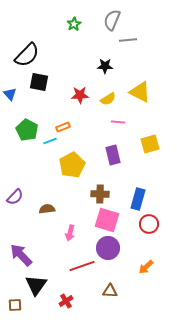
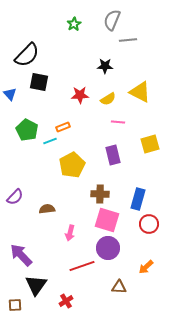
brown triangle: moved 9 px right, 4 px up
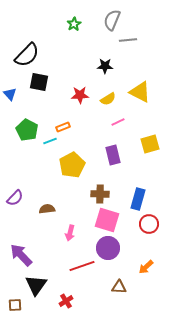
pink line: rotated 32 degrees counterclockwise
purple semicircle: moved 1 px down
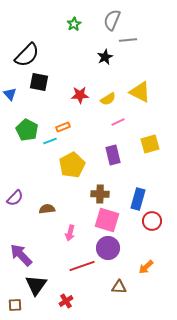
black star: moved 9 px up; rotated 28 degrees counterclockwise
red circle: moved 3 px right, 3 px up
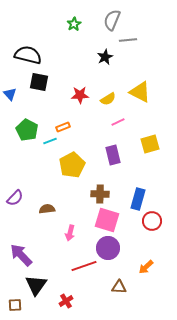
black semicircle: moved 1 px right; rotated 120 degrees counterclockwise
red line: moved 2 px right
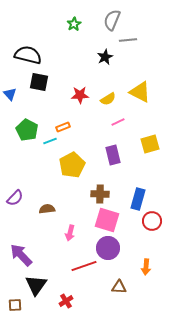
orange arrow: rotated 42 degrees counterclockwise
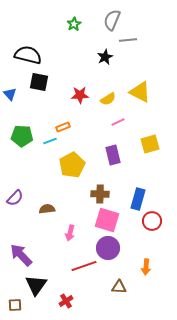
green pentagon: moved 5 px left, 6 px down; rotated 25 degrees counterclockwise
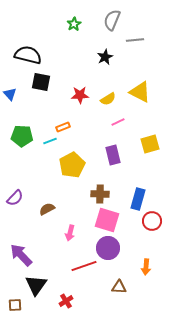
gray line: moved 7 px right
black square: moved 2 px right
brown semicircle: rotated 21 degrees counterclockwise
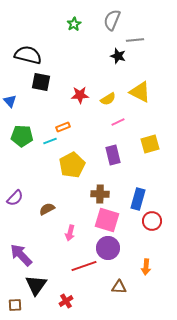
black star: moved 13 px right, 1 px up; rotated 28 degrees counterclockwise
blue triangle: moved 7 px down
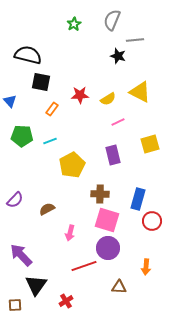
orange rectangle: moved 11 px left, 18 px up; rotated 32 degrees counterclockwise
purple semicircle: moved 2 px down
